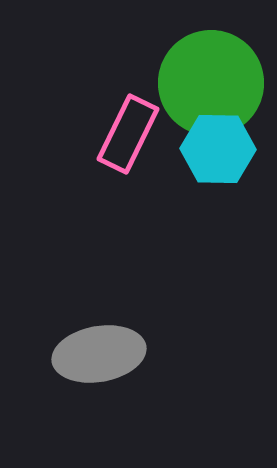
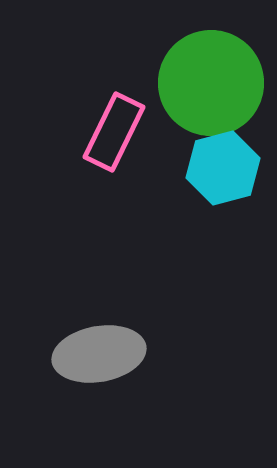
pink rectangle: moved 14 px left, 2 px up
cyan hexagon: moved 5 px right, 19 px down; rotated 16 degrees counterclockwise
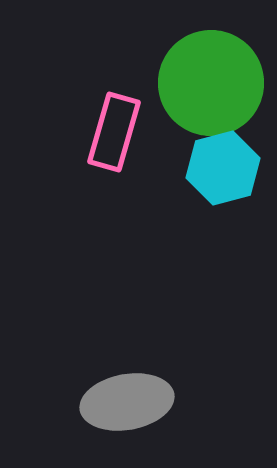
pink rectangle: rotated 10 degrees counterclockwise
gray ellipse: moved 28 px right, 48 px down
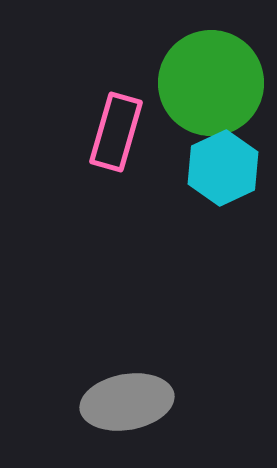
pink rectangle: moved 2 px right
cyan hexagon: rotated 10 degrees counterclockwise
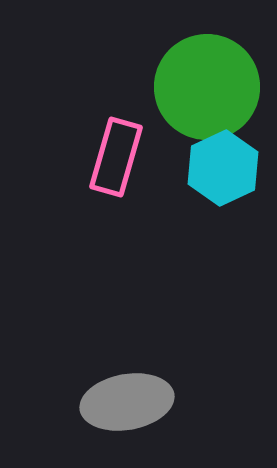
green circle: moved 4 px left, 4 px down
pink rectangle: moved 25 px down
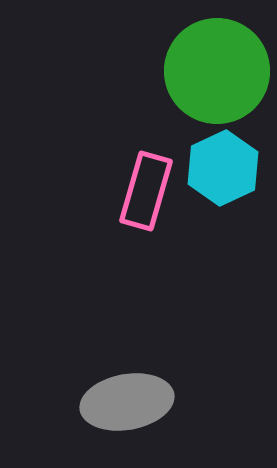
green circle: moved 10 px right, 16 px up
pink rectangle: moved 30 px right, 34 px down
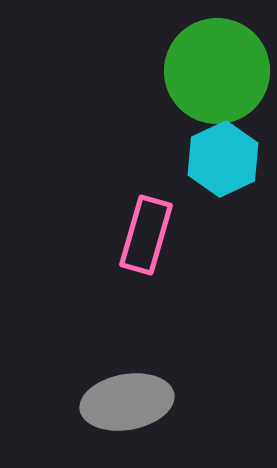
cyan hexagon: moved 9 px up
pink rectangle: moved 44 px down
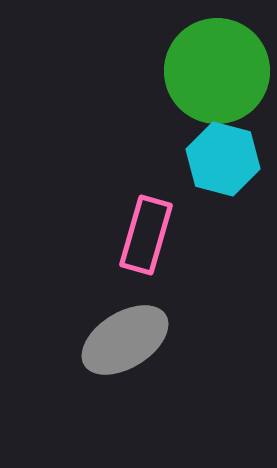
cyan hexagon: rotated 20 degrees counterclockwise
gray ellipse: moved 2 px left, 62 px up; rotated 22 degrees counterclockwise
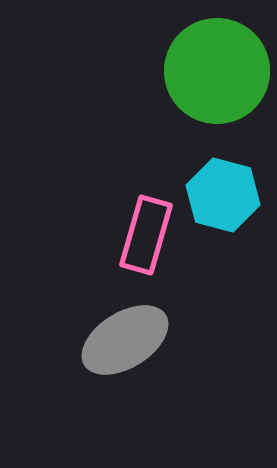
cyan hexagon: moved 36 px down
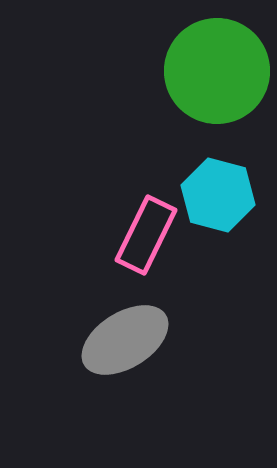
cyan hexagon: moved 5 px left
pink rectangle: rotated 10 degrees clockwise
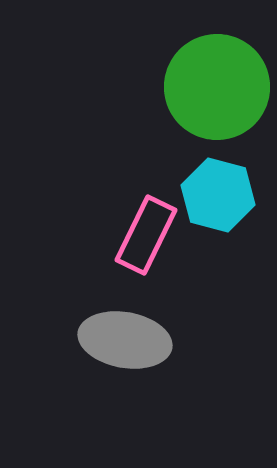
green circle: moved 16 px down
gray ellipse: rotated 42 degrees clockwise
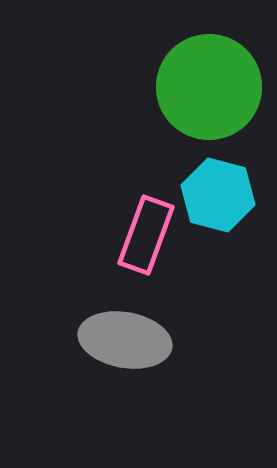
green circle: moved 8 px left
pink rectangle: rotated 6 degrees counterclockwise
